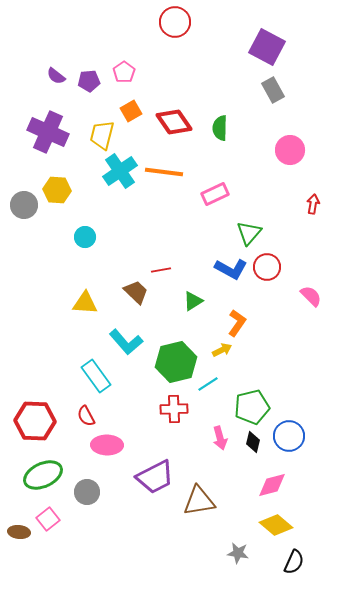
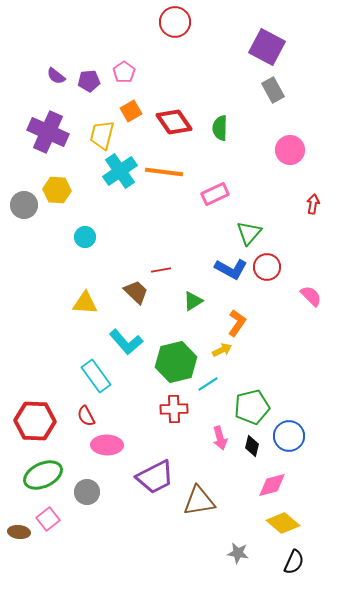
black diamond at (253, 442): moved 1 px left, 4 px down
yellow diamond at (276, 525): moved 7 px right, 2 px up
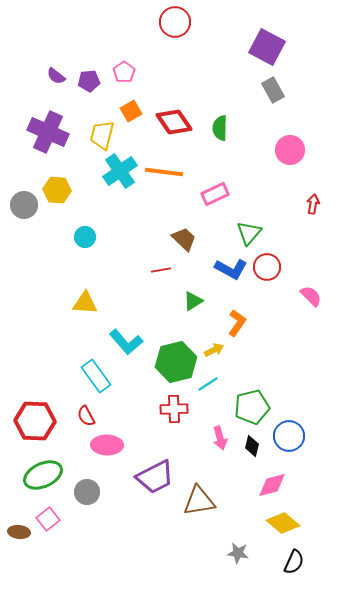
brown trapezoid at (136, 292): moved 48 px right, 53 px up
yellow arrow at (222, 350): moved 8 px left
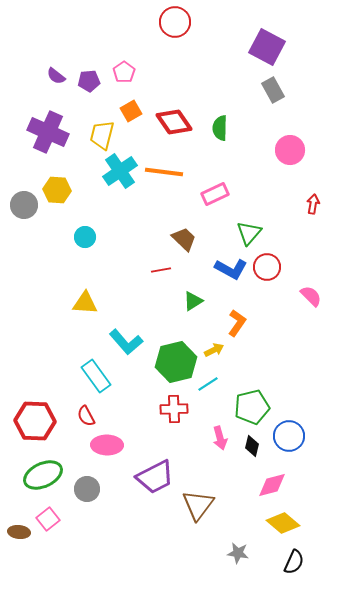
gray circle at (87, 492): moved 3 px up
brown triangle at (199, 501): moved 1 px left, 4 px down; rotated 44 degrees counterclockwise
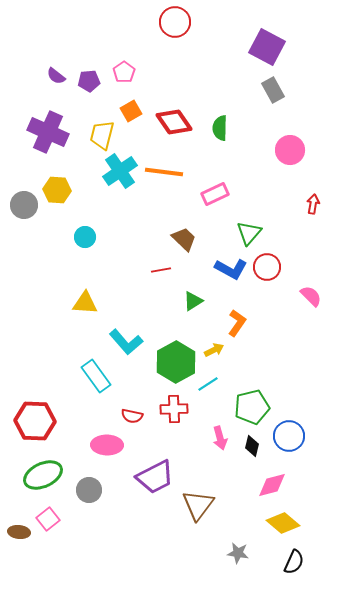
green hexagon at (176, 362): rotated 15 degrees counterclockwise
red semicircle at (86, 416): moved 46 px right; rotated 50 degrees counterclockwise
gray circle at (87, 489): moved 2 px right, 1 px down
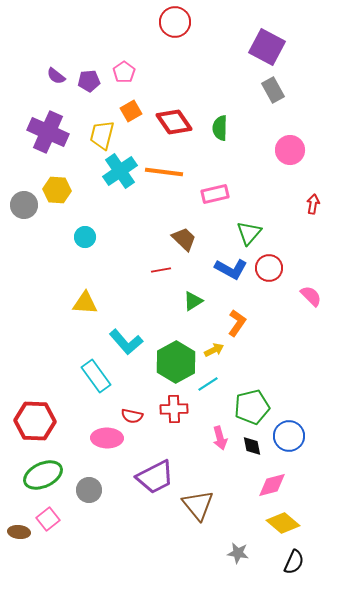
pink rectangle at (215, 194): rotated 12 degrees clockwise
red circle at (267, 267): moved 2 px right, 1 px down
pink ellipse at (107, 445): moved 7 px up
black diamond at (252, 446): rotated 25 degrees counterclockwise
brown triangle at (198, 505): rotated 16 degrees counterclockwise
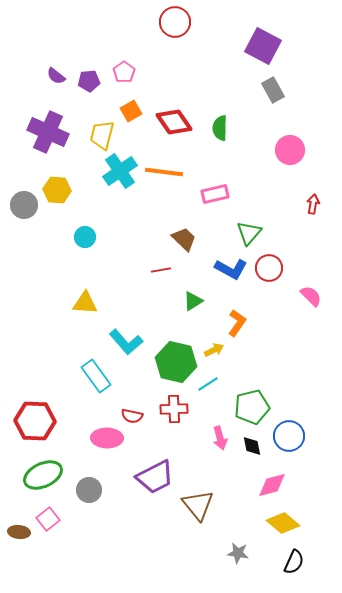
purple square at (267, 47): moved 4 px left, 1 px up
green hexagon at (176, 362): rotated 18 degrees counterclockwise
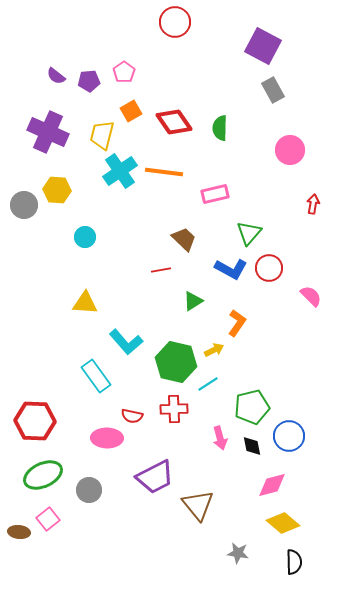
black semicircle at (294, 562): rotated 25 degrees counterclockwise
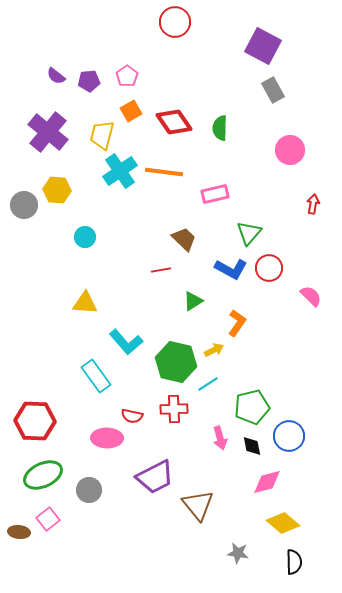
pink pentagon at (124, 72): moved 3 px right, 4 px down
purple cross at (48, 132): rotated 15 degrees clockwise
pink diamond at (272, 485): moved 5 px left, 3 px up
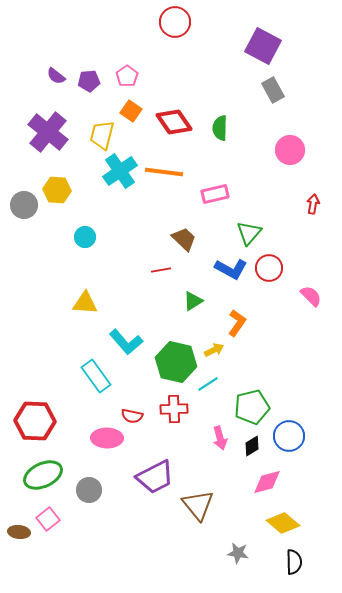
orange square at (131, 111): rotated 25 degrees counterclockwise
black diamond at (252, 446): rotated 70 degrees clockwise
